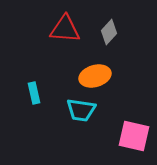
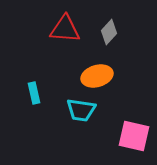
orange ellipse: moved 2 px right
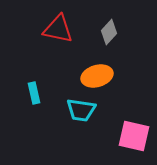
red triangle: moved 7 px left; rotated 8 degrees clockwise
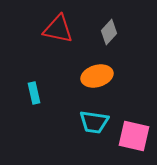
cyan trapezoid: moved 13 px right, 12 px down
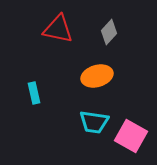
pink square: moved 3 px left; rotated 16 degrees clockwise
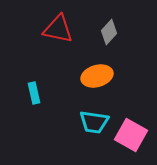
pink square: moved 1 px up
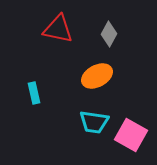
gray diamond: moved 2 px down; rotated 15 degrees counterclockwise
orange ellipse: rotated 12 degrees counterclockwise
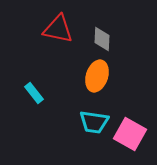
gray diamond: moved 7 px left, 5 px down; rotated 25 degrees counterclockwise
orange ellipse: rotated 44 degrees counterclockwise
cyan rectangle: rotated 25 degrees counterclockwise
pink square: moved 1 px left, 1 px up
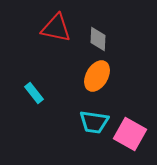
red triangle: moved 2 px left, 1 px up
gray diamond: moved 4 px left
orange ellipse: rotated 12 degrees clockwise
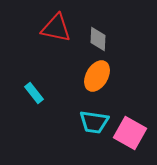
pink square: moved 1 px up
